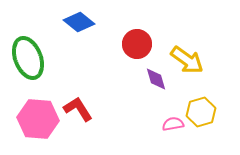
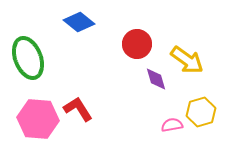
pink semicircle: moved 1 px left, 1 px down
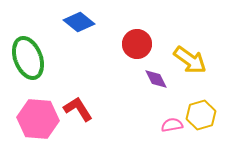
yellow arrow: moved 3 px right
purple diamond: rotated 10 degrees counterclockwise
yellow hexagon: moved 3 px down
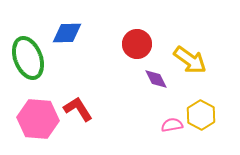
blue diamond: moved 12 px left, 11 px down; rotated 40 degrees counterclockwise
yellow hexagon: rotated 16 degrees counterclockwise
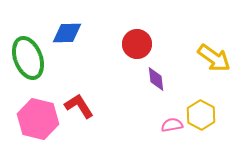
yellow arrow: moved 24 px right, 2 px up
purple diamond: rotated 20 degrees clockwise
red L-shape: moved 1 px right, 3 px up
pink hexagon: rotated 9 degrees clockwise
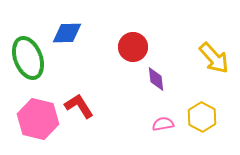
red circle: moved 4 px left, 3 px down
yellow arrow: rotated 12 degrees clockwise
yellow hexagon: moved 1 px right, 2 px down
pink semicircle: moved 9 px left, 1 px up
